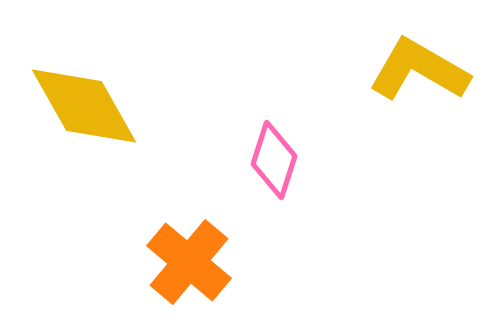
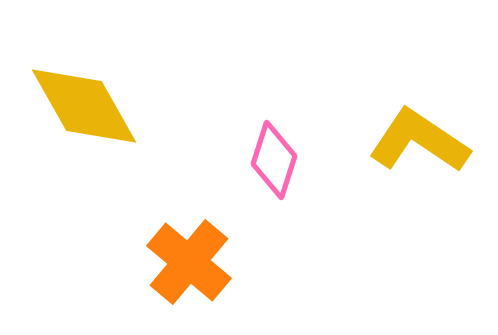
yellow L-shape: moved 71 px down; rotated 4 degrees clockwise
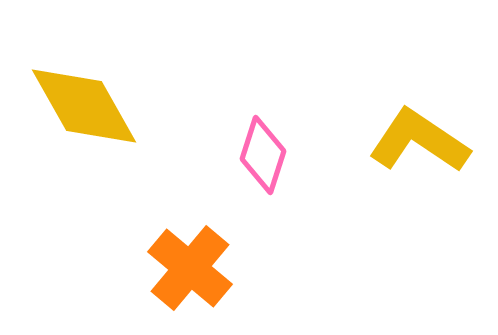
pink diamond: moved 11 px left, 5 px up
orange cross: moved 1 px right, 6 px down
